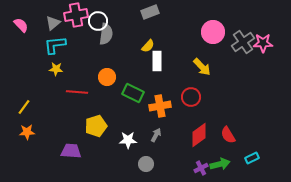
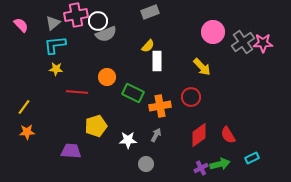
gray semicircle: rotated 60 degrees clockwise
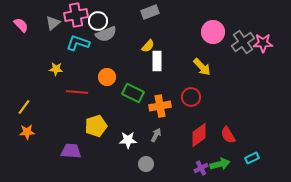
cyan L-shape: moved 23 px right, 2 px up; rotated 25 degrees clockwise
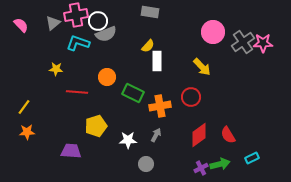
gray rectangle: rotated 30 degrees clockwise
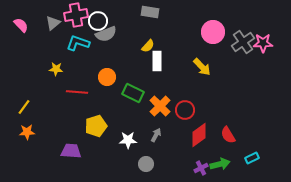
red circle: moved 6 px left, 13 px down
orange cross: rotated 35 degrees counterclockwise
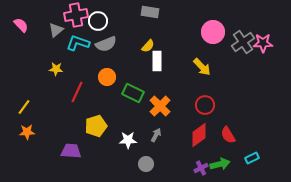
gray triangle: moved 3 px right, 7 px down
gray semicircle: moved 10 px down
red line: rotated 70 degrees counterclockwise
red circle: moved 20 px right, 5 px up
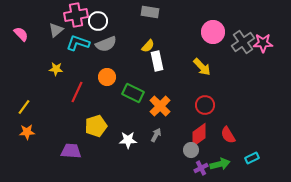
pink semicircle: moved 9 px down
white rectangle: rotated 12 degrees counterclockwise
gray circle: moved 45 px right, 14 px up
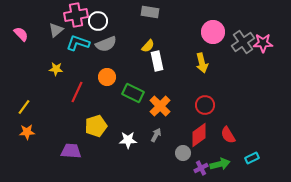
yellow arrow: moved 4 px up; rotated 30 degrees clockwise
gray circle: moved 8 px left, 3 px down
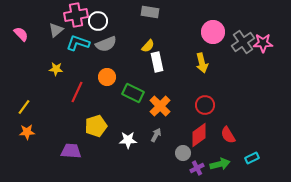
white rectangle: moved 1 px down
purple cross: moved 4 px left
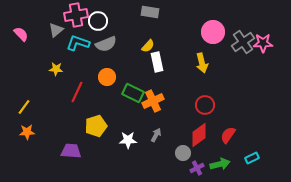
orange cross: moved 7 px left, 5 px up; rotated 20 degrees clockwise
red semicircle: rotated 66 degrees clockwise
